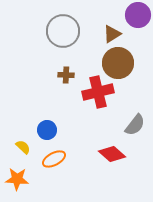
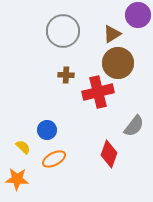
gray semicircle: moved 1 px left, 1 px down
red diamond: moved 3 px left; rotated 68 degrees clockwise
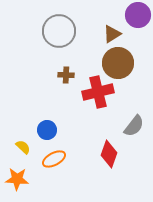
gray circle: moved 4 px left
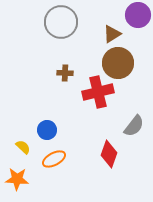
gray circle: moved 2 px right, 9 px up
brown cross: moved 1 px left, 2 px up
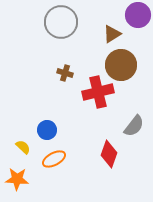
brown circle: moved 3 px right, 2 px down
brown cross: rotated 14 degrees clockwise
